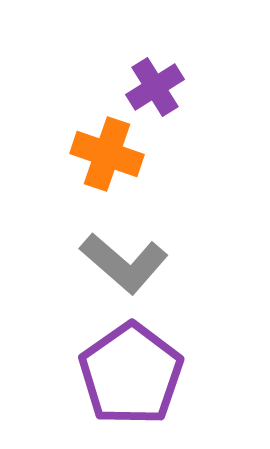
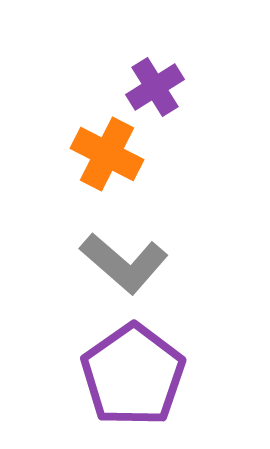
orange cross: rotated 8 degrees clockwise
purple pentagon: moved 2 px right, 1 px down
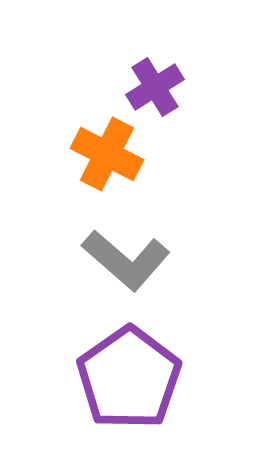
gray L-shape: moved 2 px right, 3 px up
purple pentagon: moved 4 px left, 3 px down
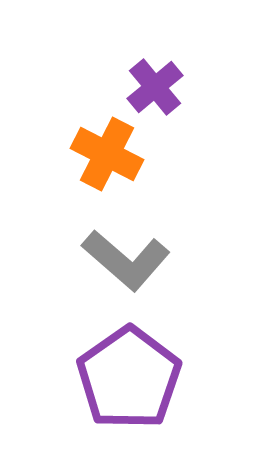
purple cross: rotated 8 degrees counterclockwise
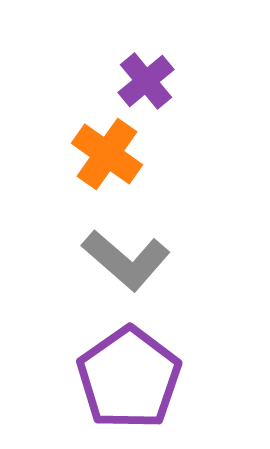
purple cross: moved 9 px left, 6 px up
orange cross: rotated 8 degrees clockwise
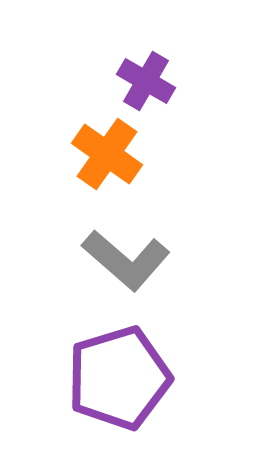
purple cross: rotated 20 degrees counterclockwise
purple pentagon: moved 10 px left; rotated 18 degrees clockwise
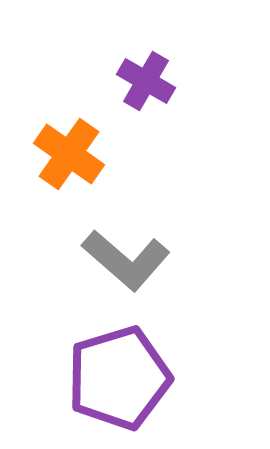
orange cross: moved 38 px left
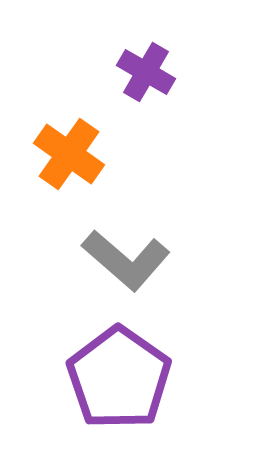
purple cross: moved 9 px up
purple pentagon: rotated 20 degrees counterclockwise
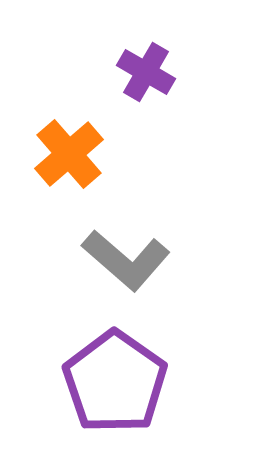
orange cross: rotated 14 degrees clockwise
purple pentagon: moved 4 px left, 4 px down
